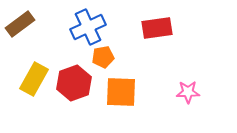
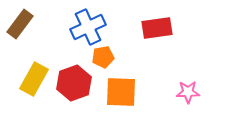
brown rectangle: rotated 16 degrees counterclockwise
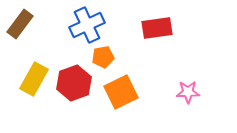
blue cross: moved 1 px left, 2 px up
orange square: rotated 28 degrees counterclockwise
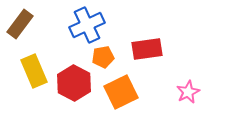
red rectangle: moved 10 px left, 21 px down
yellow rectangle: moved 8 px up; rotated 52 degrees counterclockwise
red hexagon: rotated 12 degrees counterclockwise
pink star: rotated 25 degrees counterclockwise
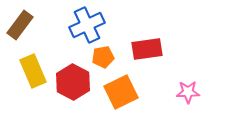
brown rectangle: moved 1 px down
yellow rectangle: moved 1 px left
red hexagon: moved 1 px left, 1 px up
pink star: rotated 25 degrees clockwise
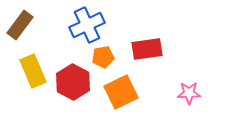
pink star: moved 1 px right, 1 px down
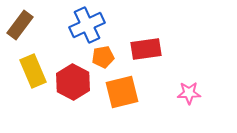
red rectangle: moved 1 px left
orange square: moved 1 px right; rotated 12 degrees clockwise
